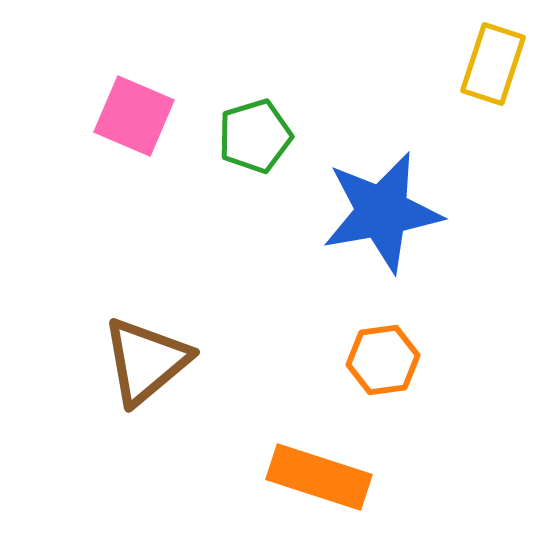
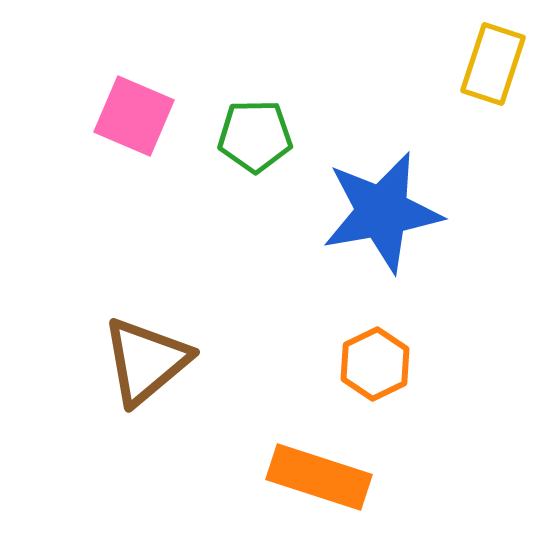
green pentagon: rotated 16 degrees clockwise
orange hexagon: moved 8 px left, 4 px down; rotated 18 degrees counterclockwise
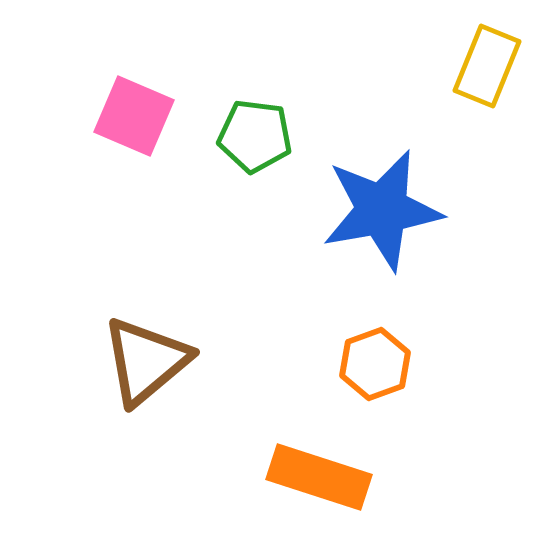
yellow rectangle: moved 6 px left, 2 px down; rotated 4 degrees clockwise
green pentagon: rotated 8 degrees clockwise
blue star: moved 2 px up
orange hexagon: rotated 6 degrees clockwise
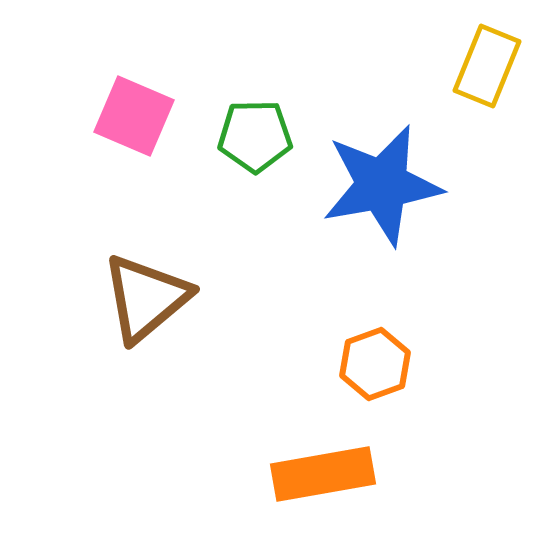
green pentagon: rotated 8 degrees counterclockwise
blue star: moved 25 px up
brown triangle: moved 63 px up
orange rectangle: moved 4 px right, 3 px up; rotated 28 degrees counterclockwise
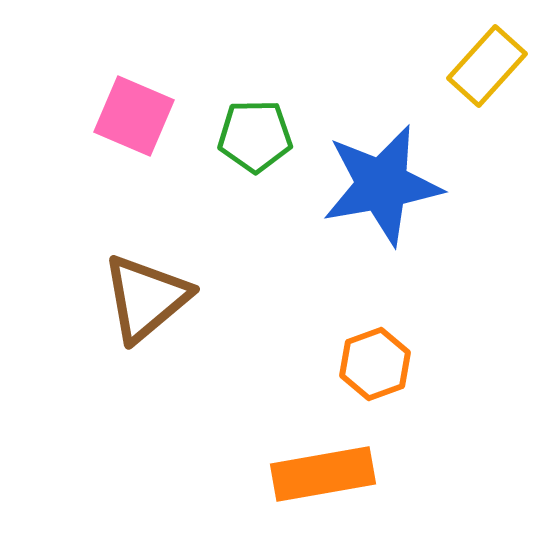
yellow rectangle: rotated 20 degrees clockwise
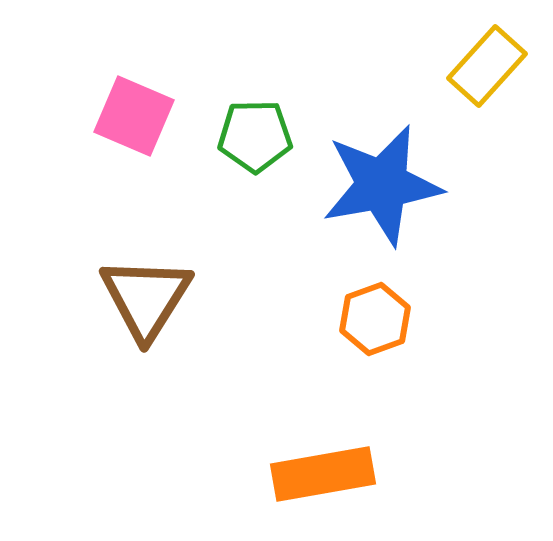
brown triangle: rotated 18 degrees counterclockwise
orange hexagon: moved 45 px up
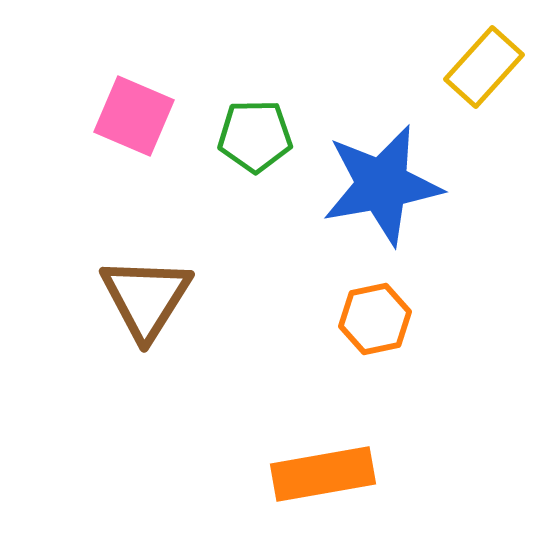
yellow rectangle: moved 3 px left, 1 px down
orange hexagon: rotated 8 degrees clockwise
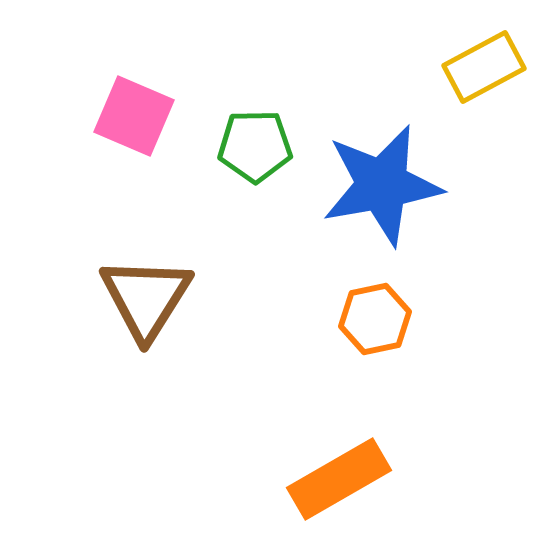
yellow rectangle: rotated 20 degrees clockwise
green pentagon: moved 10 px down
orange rectangle: moved 16 px right, 5 px down; rotated 20 degrees counterclockwise
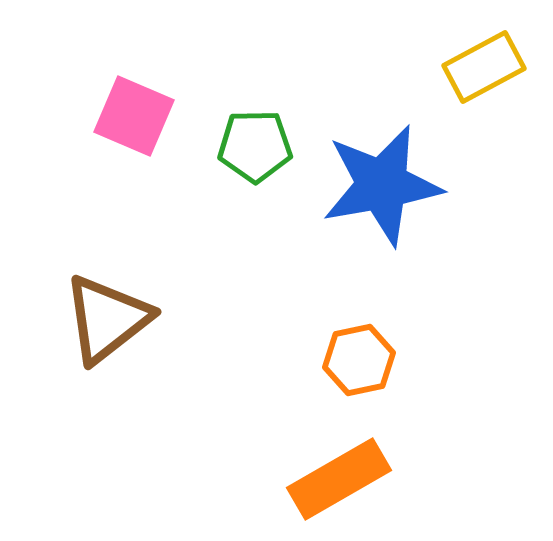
brown triangle: moved 39 px left, 21 px down; rotated 20 degrees clockwise
orange hexagon: moved 16 px left, 41 px down
